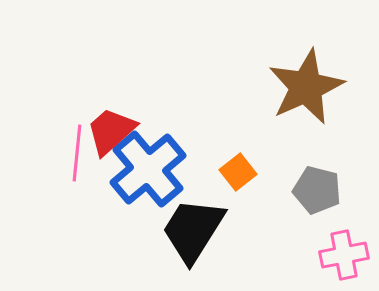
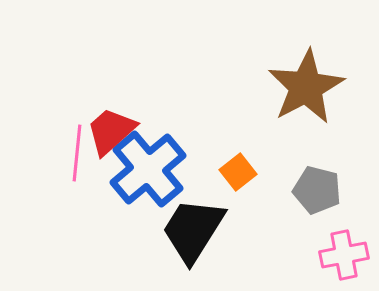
brown star: rotated 4 degrees counterclockwise
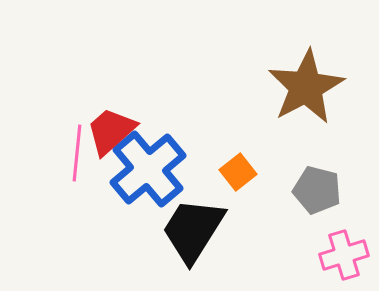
pink cross: rotated 6 degrees counterclockwise
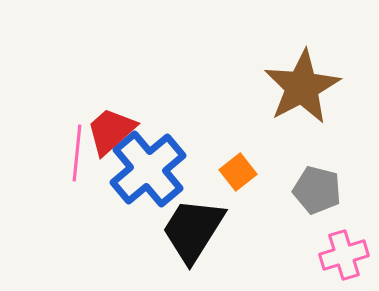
brown star: moved 4 px left
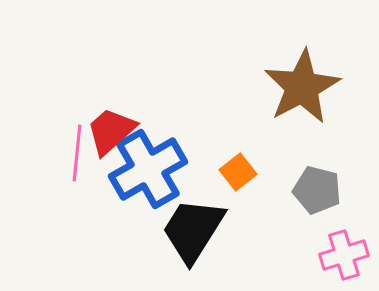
blue cross: rotated 10 degrees clockwise
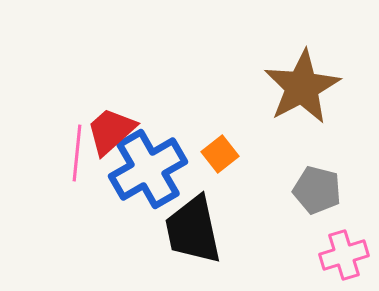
orange square: moved 18 px left, 18 px up
black trapezoid: rotated 44 degrees counterclockwise
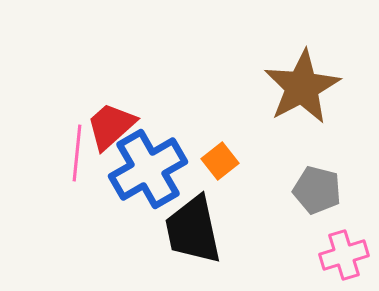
red trapezoid: moved 5 px up
orange square: moved 7 px down
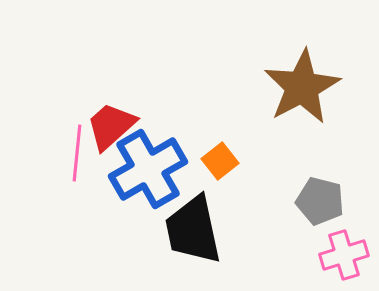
gray pentagon: moved 3 px right, 11 px down
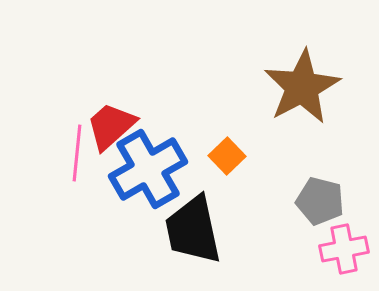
orange square: moved 7 px right, 5 px up; rotated 6 degrees counterclockwise
pink cross: moved 6 px up; rotated 6 degrees clockwise
